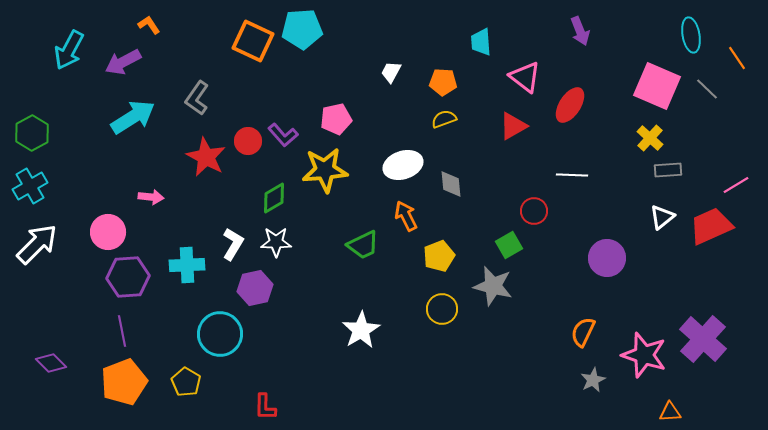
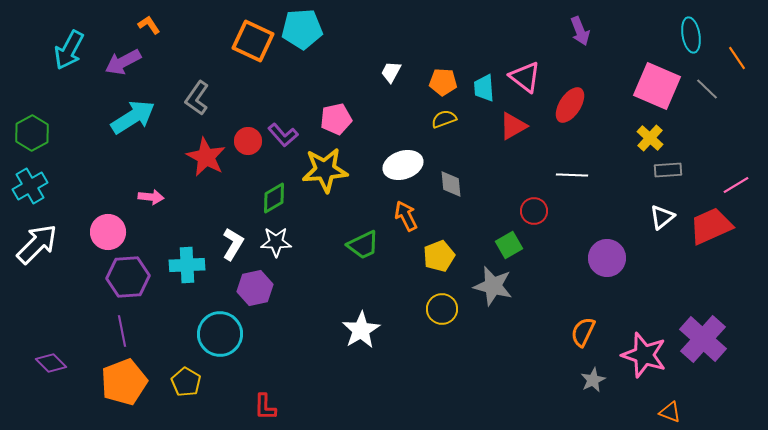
cyan trapezoid at (481, 42): moved 3 px right, 46 px down
orange triangle at (670, 412): rotated 25 degrees clockwise
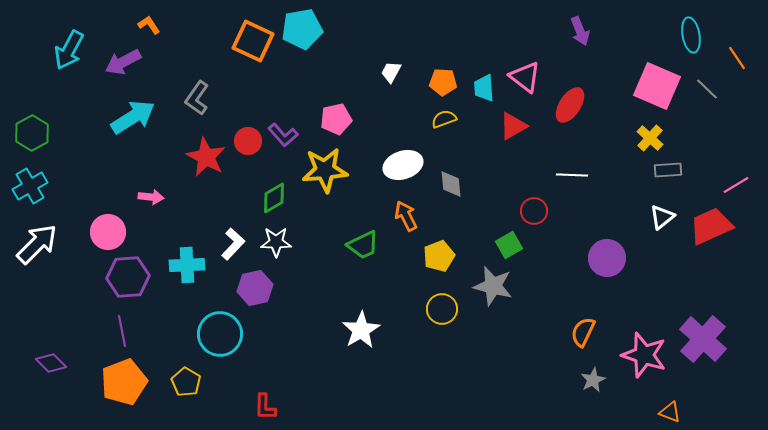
cyan pentagon at (302, 29): rotated 6 degrees counterclockwise
white L-shape at (233, 244): rotated 12 degrees clockwise
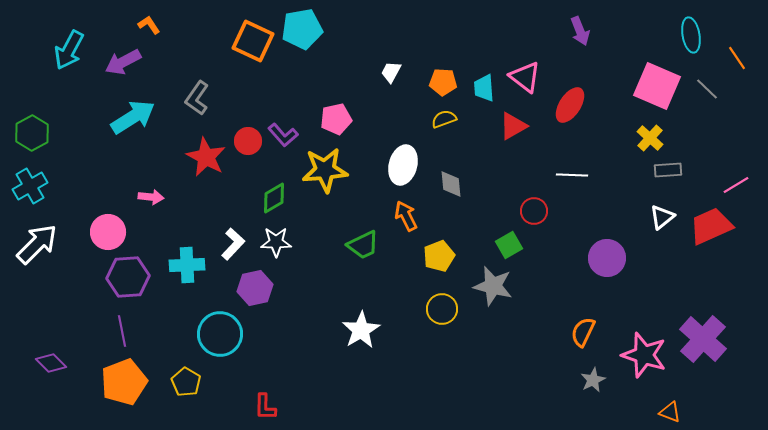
white ellipse at (403, 165): rotated 57 degrees counterclockwise
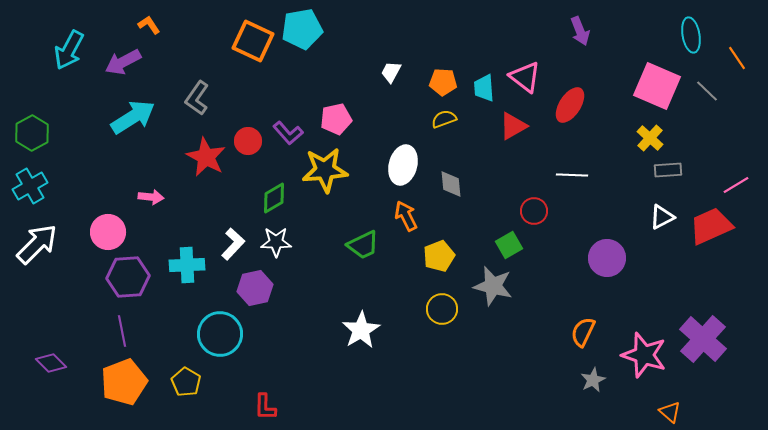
gray line at (707, 89): moved 2 px down
purple L-shape at (283, 135): moved 5 px right, 2 px up
white triangle at (662, 217): rotated 12 degrees clockwise
orange triangle at (670, 412): rotated 20 degrees clockwise
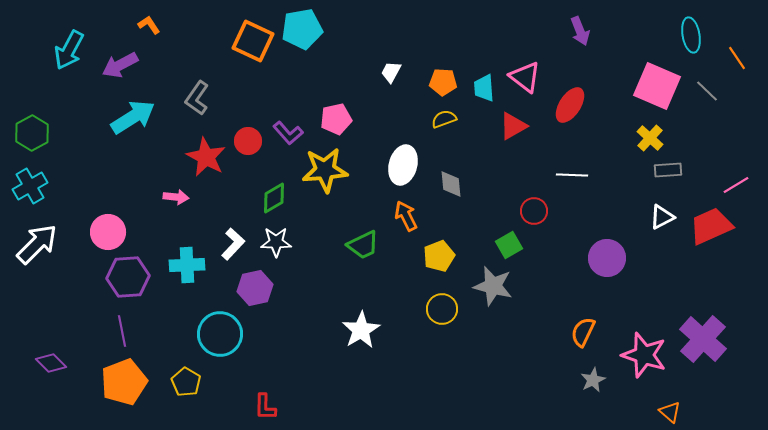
purple arrow at (123, 62): moved 3 px left, 3 px down
pink arrow at (151, 197): moved 25 px right
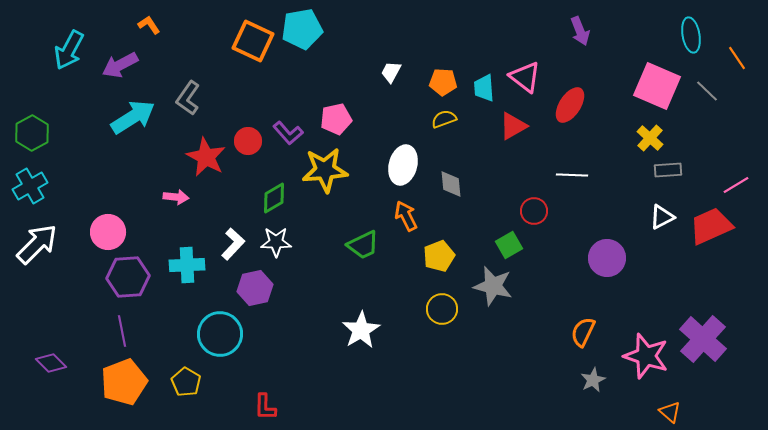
gray L-shape at (197, 98): moved 9 px left
pink star at (644, 355): moved 2 px right, 1 px down
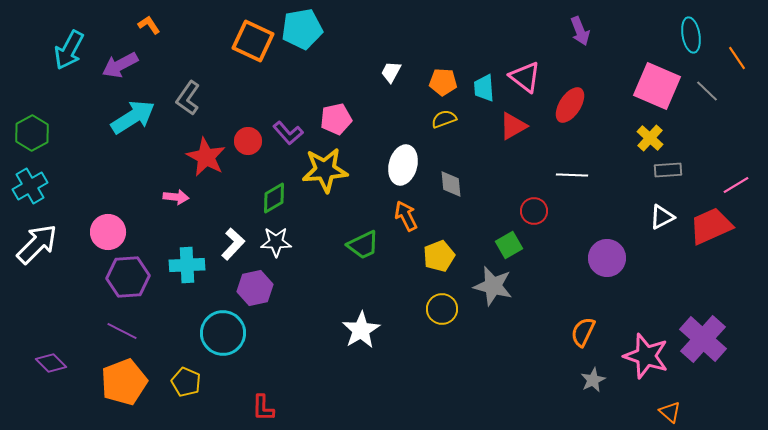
purple line at (122, 331): rotated 52 degrees counterclockwise
cyan circle at (220, 334): moved 3 px right, 1 px up
yellow pentagon at (186, 382): rotated 8 degrees counterclockwise
red L-shape at (265, 407): moved 2 px left, 1 px down
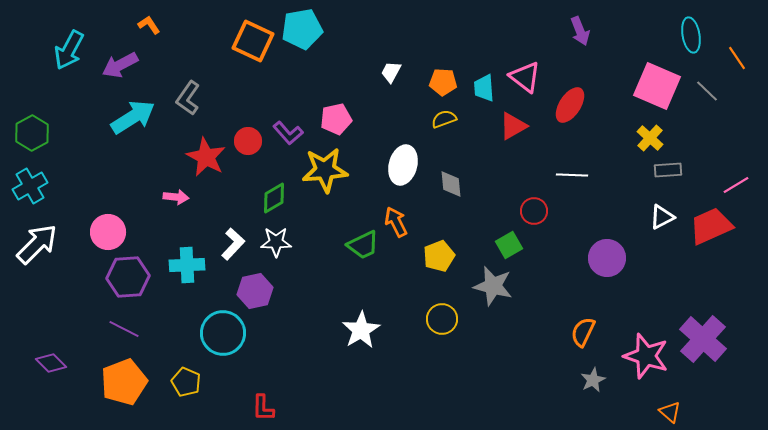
orange arrow at (406, 216): moved 10 px left, 6 px down
purple hexagon at (255, 288): moved 3 px down
yellow circle at (442, 309): moved 10 px down
purple line at (122, 331): moved 2 px right, 2 px up
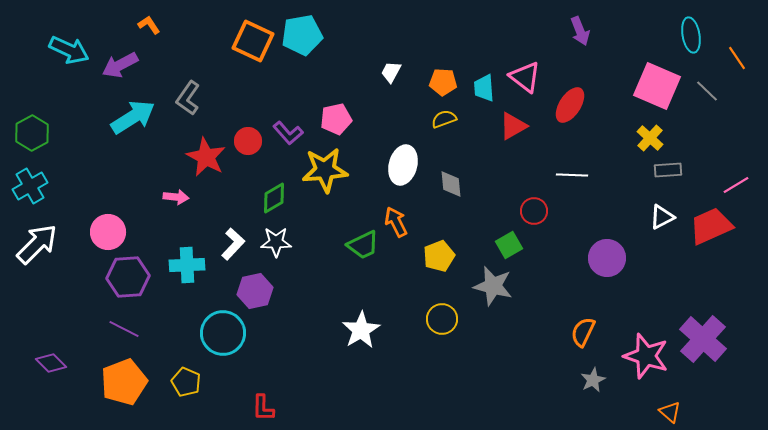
cyan pentagon at (302, 29): moved 6 px down
cyan arrow at (69, 50): rotated 93 degrees counterclockwise
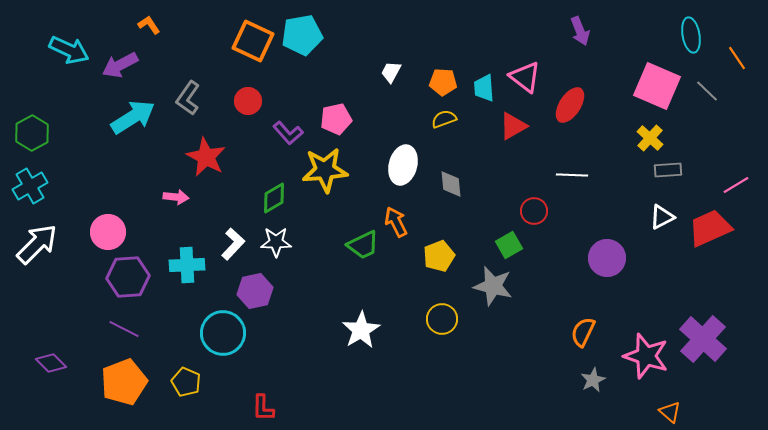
red circle at (248, 141): moved 40 px up
red trapezoid at (711, 226): moved 1 px left, 2 px down
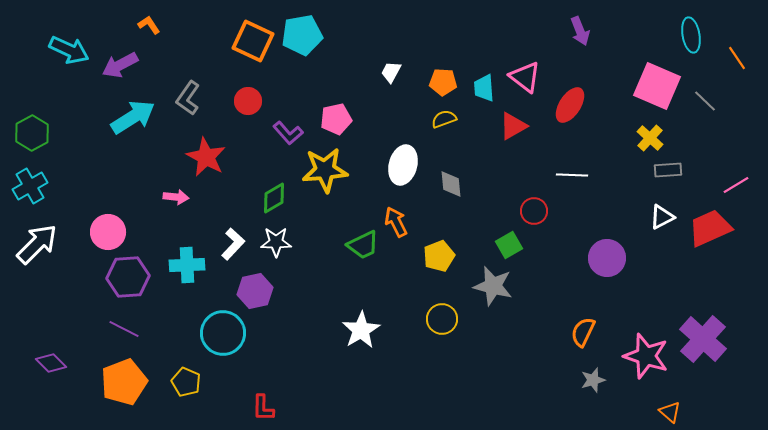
gray line at (707, 91): moved 2 px left, 10 px down
gray star at (593, 380): rotated 10 degrees clockwise
